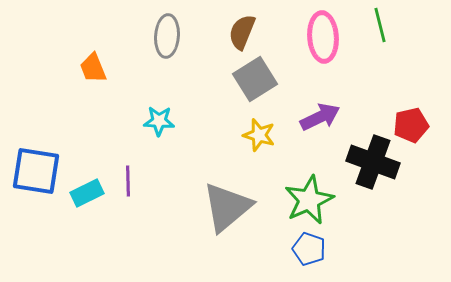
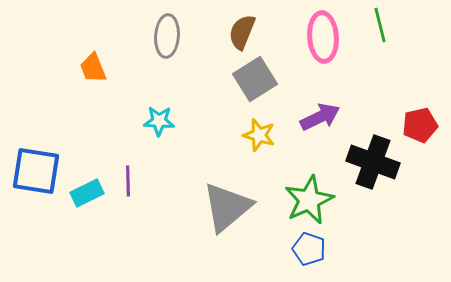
red pentagon: moved 9 px right
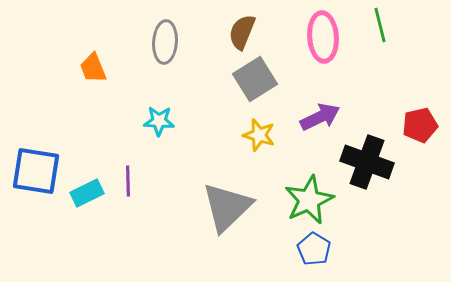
gray ellipse: moved 2 px left, 6 px down
black cross: moved 6 px left
gray triangle: rotated 4 degrees counterclockwise
blue pentagon: moved 5 px right; rotated 12 degrees clockwise
